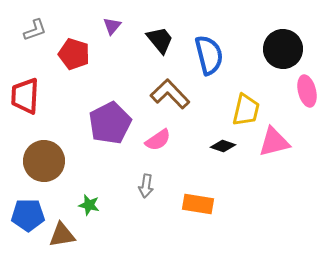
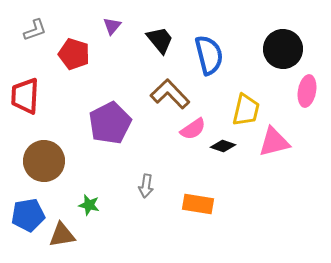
pink ellipse: rotated 24 degrees clockwise
pink semicircle: moved 35 px right, 11 px up
blue pentagon: rotated 8 degrees counterclockwise
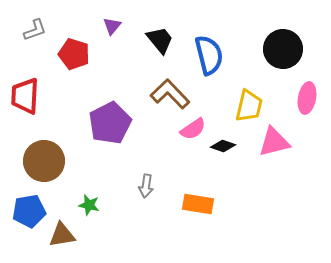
pink ellipse: moved 7 px down
yellow trapezoid: moved 3 px right, 4 px up
blue pentagon: moved 1 px right, 4 px up
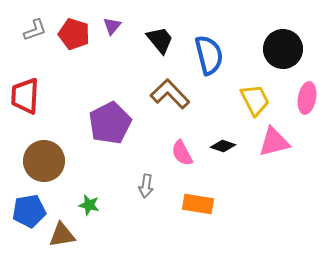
red pentagon: moved 20 px up
yellow trapezoid: moved 6 px right, 6 px up; rotated 40 degrees counterclockwise
pink semicircle: moved 11 px left, 24 px down; rotated 96 degrees clockwise
